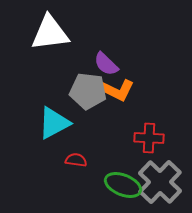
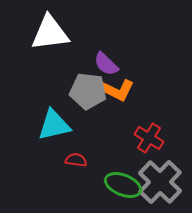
cyan triangle: moved 2 px down; rotated 15 degrees clockwise
red cross: rotated 28 degrees clockwise
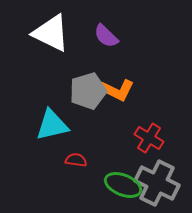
white triangle: moved 1 px right; rotated 33 degrees clockwise
purple semicircle: moved 28 px up
gray pentagon: rotated 24 degrees counterclockwise
cyan triangle: moved 2 px left
gray cross: moved 3 px left, 1 px down; rotated 18 degrees counterclockwise
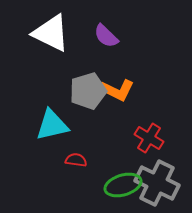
green ellipse: rotated 39 degrees counterclockwise
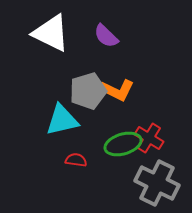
cyan triangle: moved 10 px right, 5 px up
green ellipse: moved 41 px up
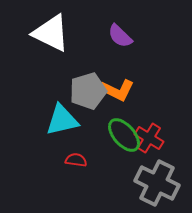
purple semicircle: moved 14 px right
green ellipse: moved 1 px right, 9 px up; rotated 66 degrees clockwise
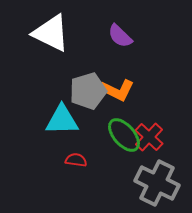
cyan triangle: rotated 12 degrees clockwise
red cross: moved 1 px up; rotated 12 degrees clockwise
